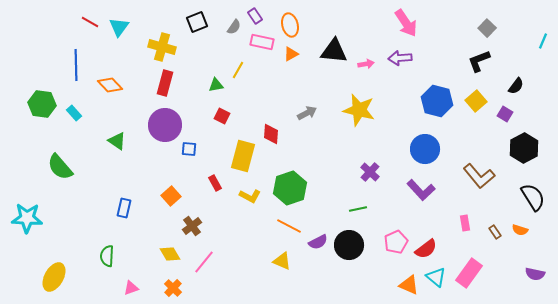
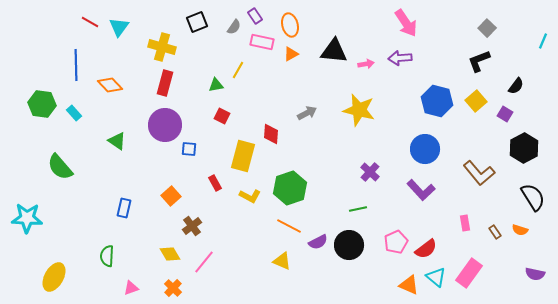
brown L-shape at (479, 176): moved 3 px up
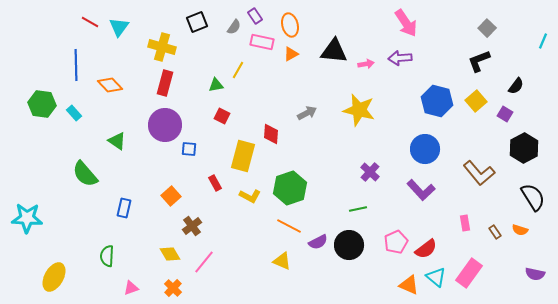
green semicircle at (60, 167): moved 25 px right, 7 px down
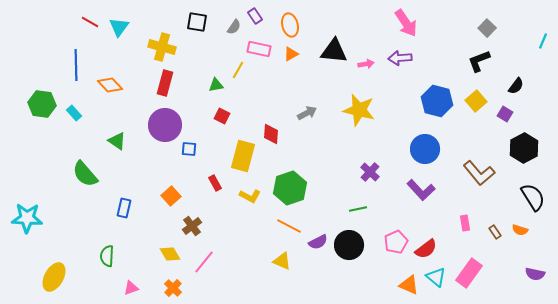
black square at (197, 22): rotated 30 degrees clockwise
pink rectangle at (262, 42): moved 3 px left, 7 px down
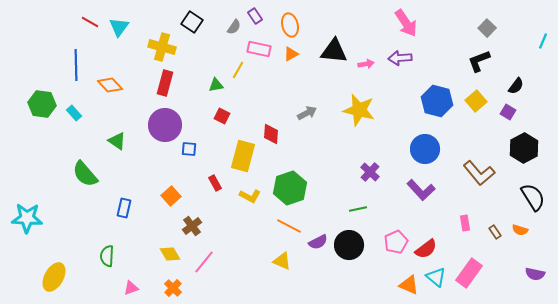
black square at (197, 22): moved 5 px left; rotated 25 degrees clockwise
purple square at (505, 114): moved 3 px right, 2 px up
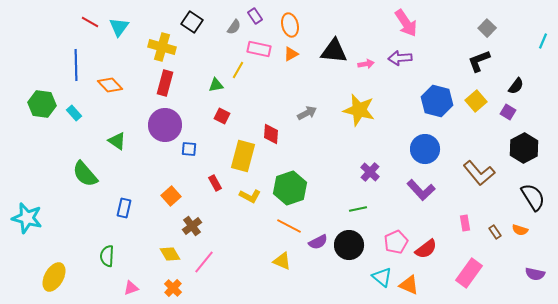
cyan star at (27, 218): rotated 12 degrees clockwise
cyan triangle at (436, 277): moved 54 px left
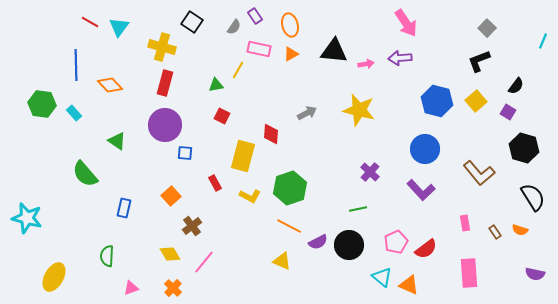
black hexagon at (524, 148): rotated 16 degrees counterclockwise
blue square at (189, 149): moved 4 px left, 4 px down
pink rectangle at (469, 273): rotated 40 degrees counterclockwise
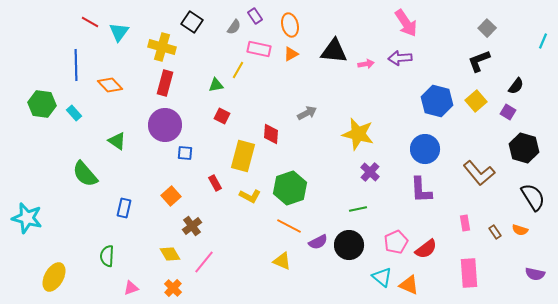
cyan triangle at (119, 27): moved 5 px down
yellow star at (359, 110): moved 1 px left, 24 px down
purple L-shape at (421, 190): rotated 40 degrees clockwise
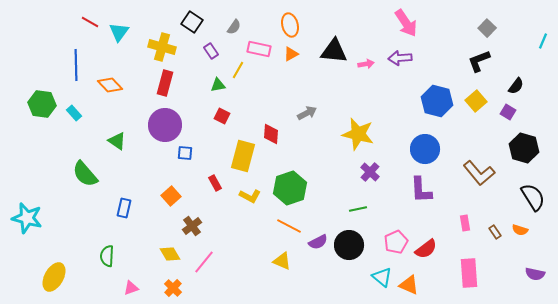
purple rectangle at (255, 16): moved 44 px left, 35 px down
green triangle at (216, 85): moved 2 px right
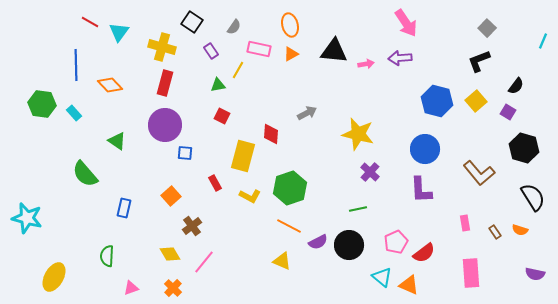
red semicircle at (426, 249): moved 2 px left, 4 px down
pink rectangle at (469, 273): moved 2 px right
